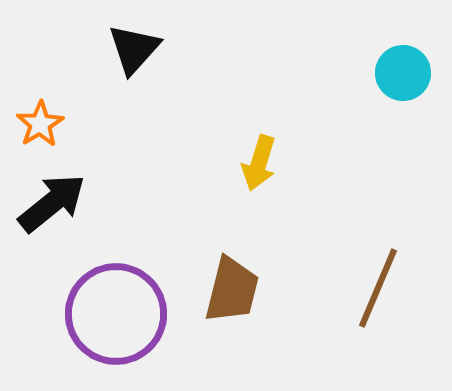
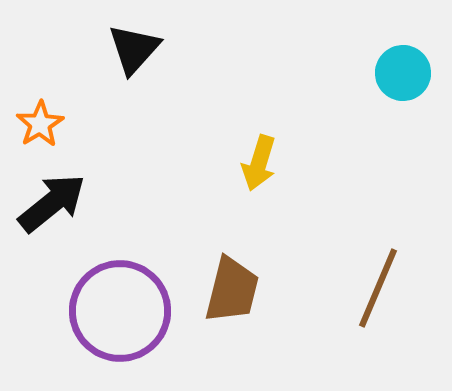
purple circle: moved 4 px right, 3 px up
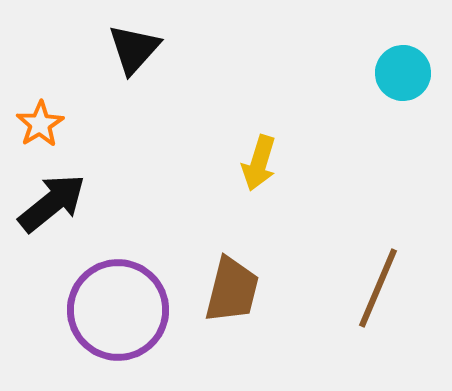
purple circle: moved 2 px left, 1 px up
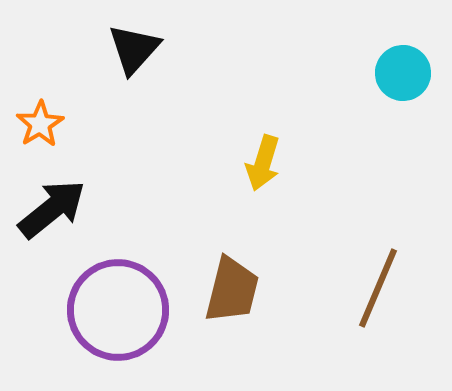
yellow arrow: moved 4 px right
black arrow: moved 6 px down
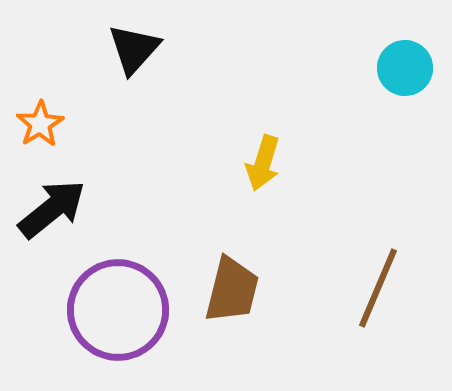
cyan circle: moved 2 px right, 5 px up
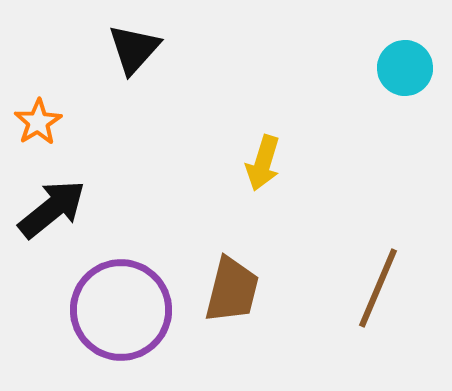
orange star: moved 2 px left, 2 px up
purple circle: moved 3 px right
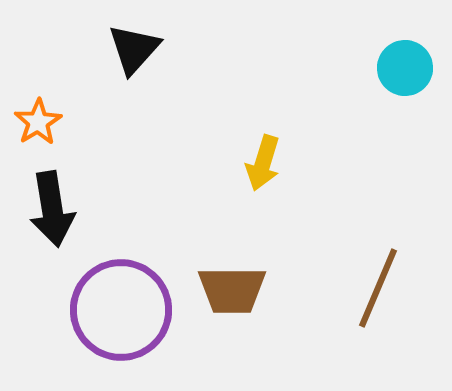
black arrow: rotated 120 degrees clockwise
brown trapezoid: rotated 76 degrees clockwise
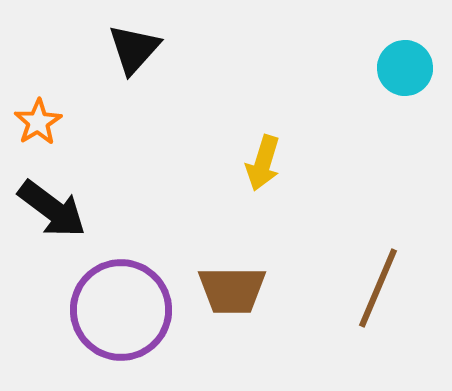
black arrow: rotated 44 degrees counterclockwise
